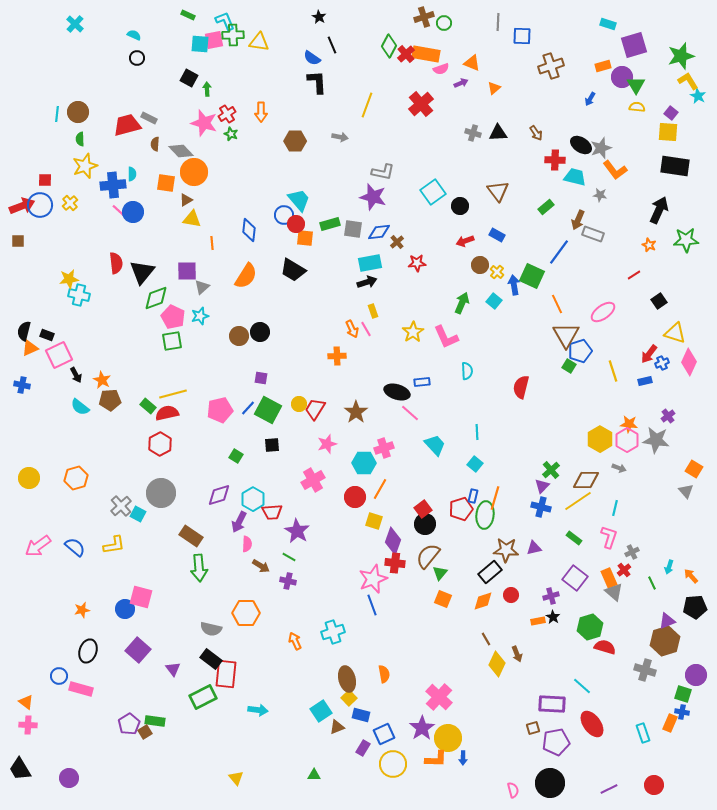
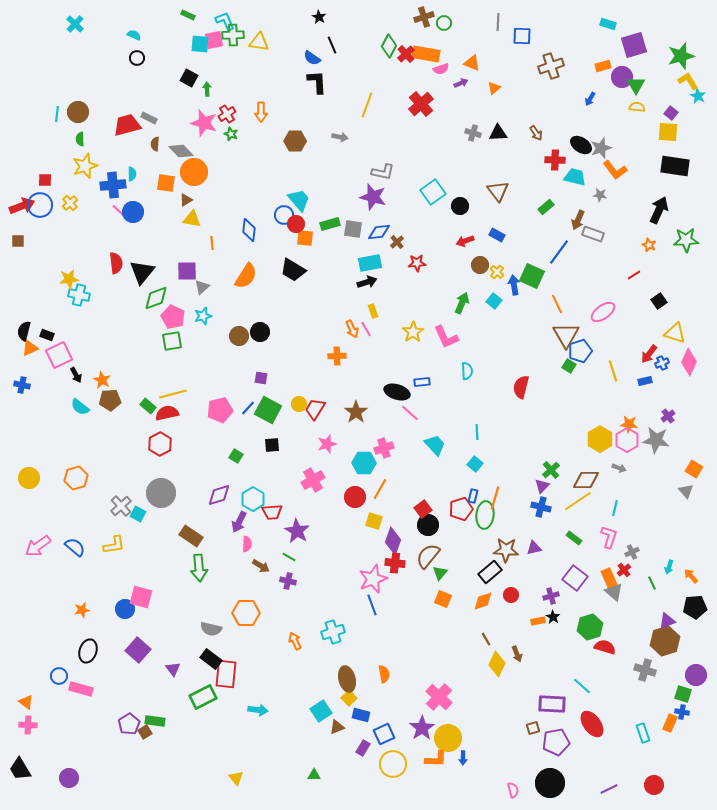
cyan star at (200, 316): moved 3 px right
black circle at (425, 524): moved 3 px right, 1 px down
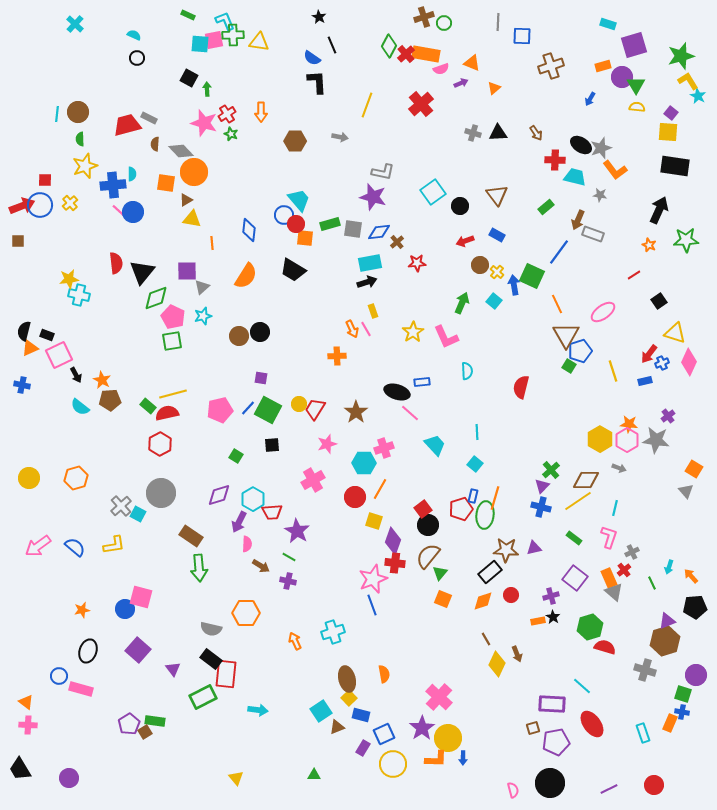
brown triangle at (498, 191): moved 1 px left, 4 px down
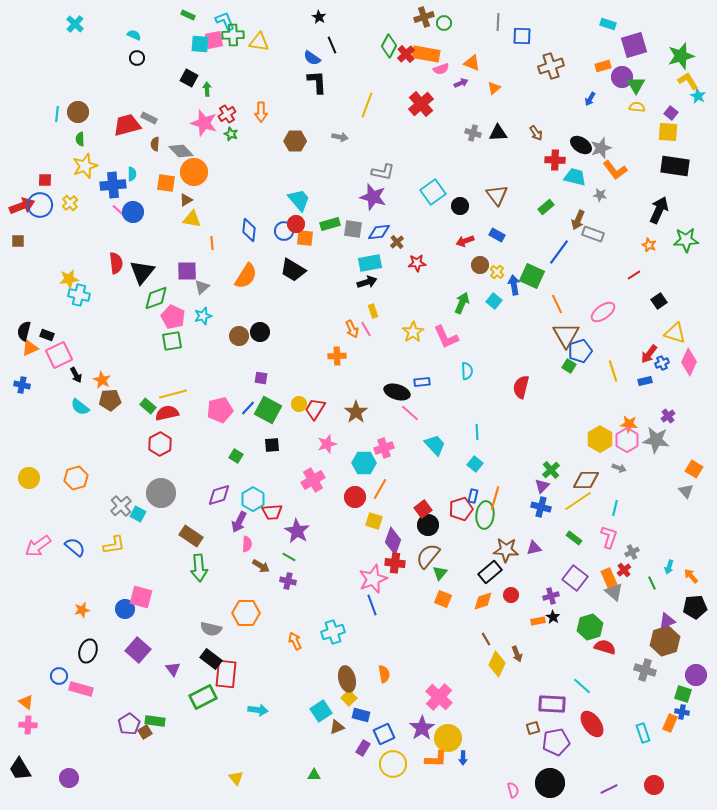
blue circle at (284, 215): moved 16 px down
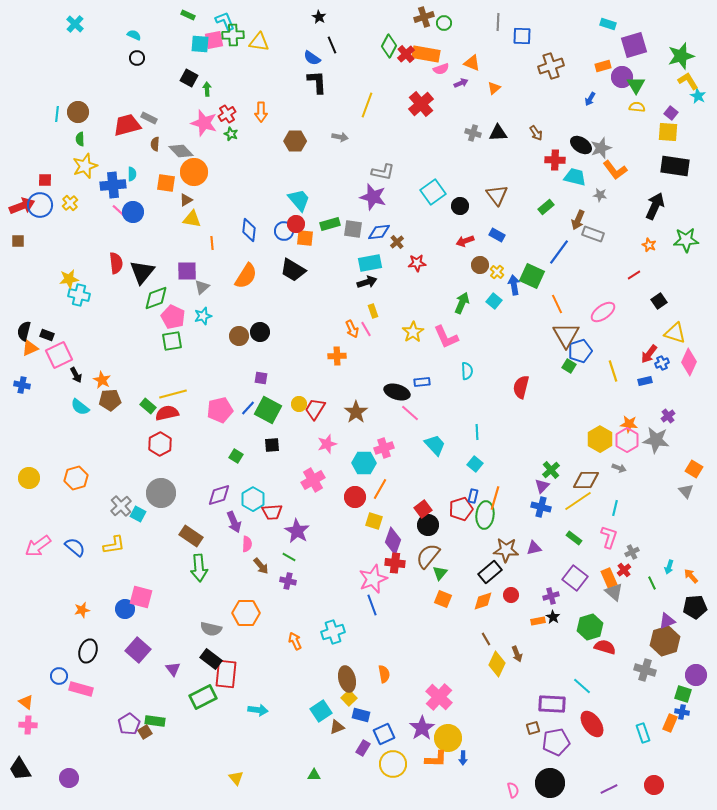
black arrow at (659, 210): moved 4 px left, 4 px up
purple arrow at (239, 522): moved 5 px left; rotated 50 degrees counterclockwise
brown arrow at (261, 566): rotated 18 degrees clockwise
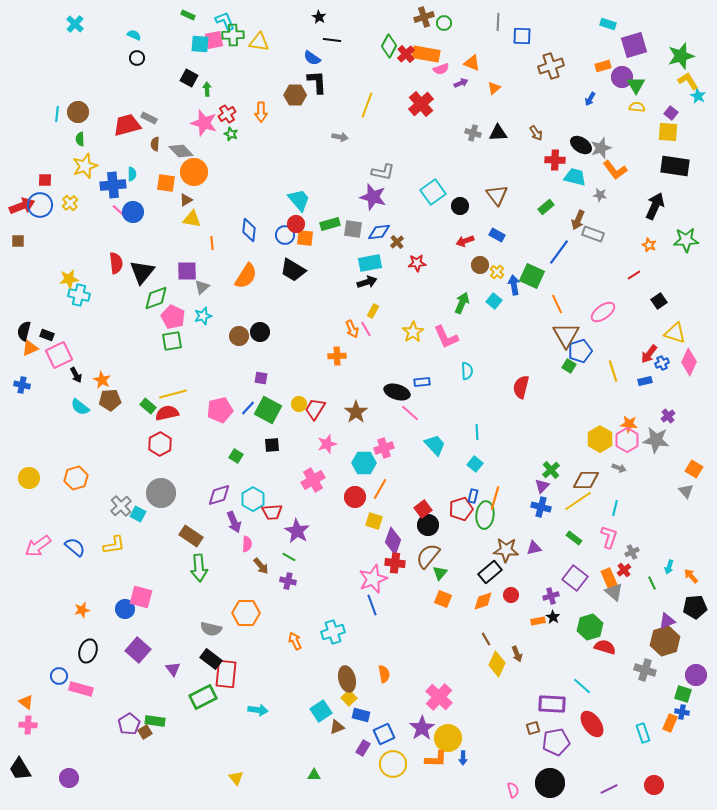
black line at (332, 45): moved 5 px up; rotated 60 degrees counterclockwise
brown hexagon at (295, 141): moved 46 px up
blue circle at (284, 231): moved 1 px right, 4 px down
yellow rectangle at (373, 311): rotated 48 degrees clockwise
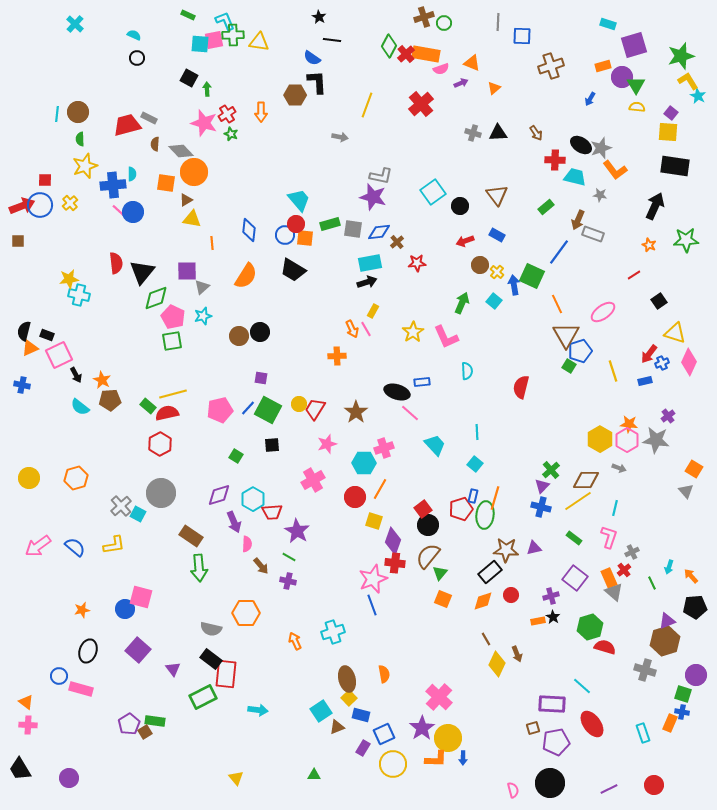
gray L-shape at (383, 172): moved 2 px left, 4 px down
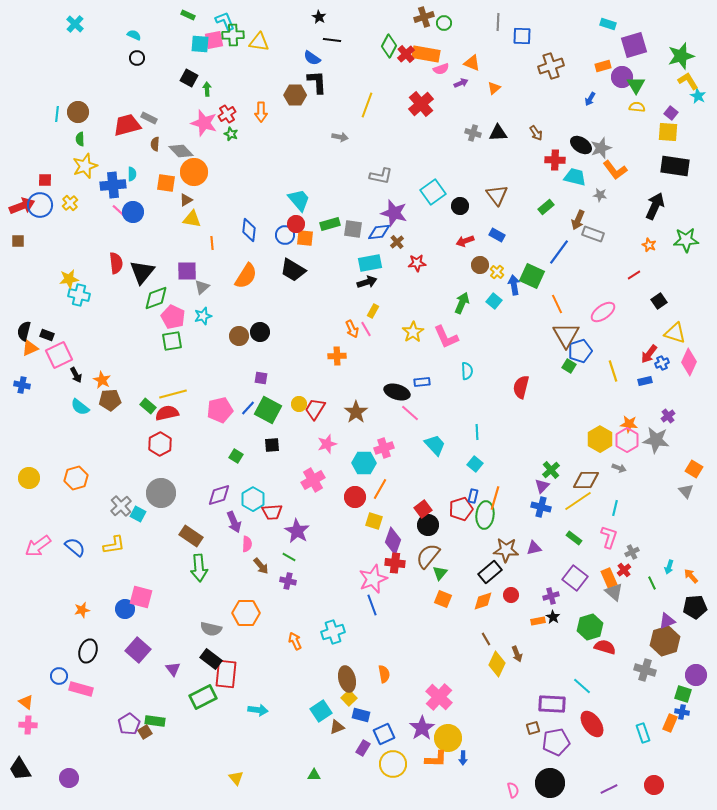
purple star at (373, 197): moved 21 px right, 16 px down
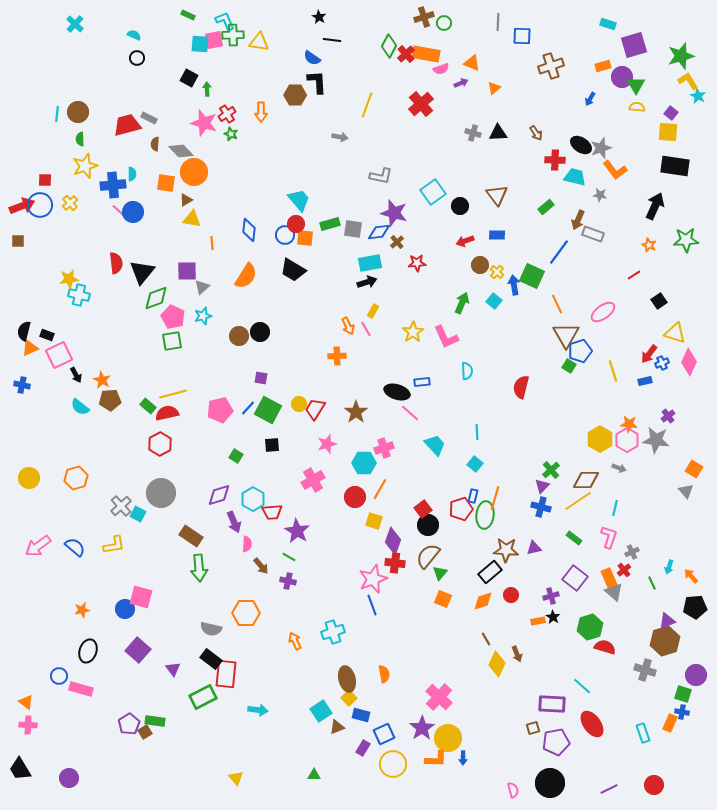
blue rectangle at (497, 235): rotated 28 degrees counterclockwise
orange arrow at (352, 329): moved 4 px left, 3 px up
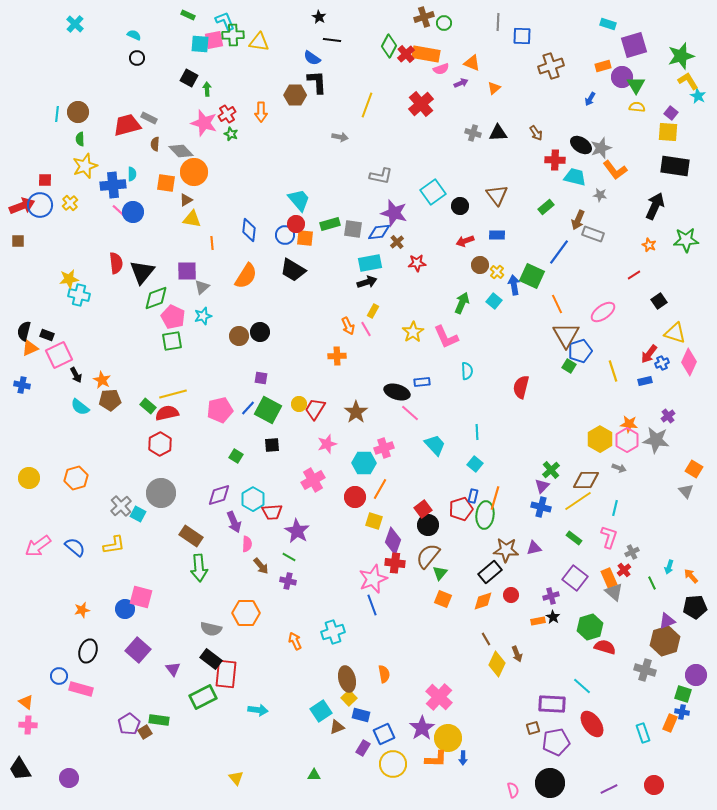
green rectangle at (155, 721): moved 4 px right, 1 px up
